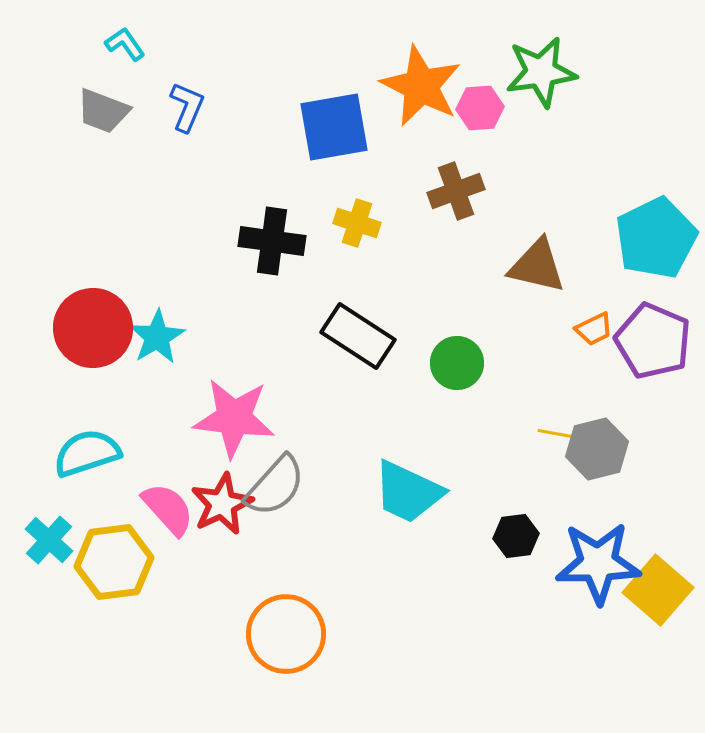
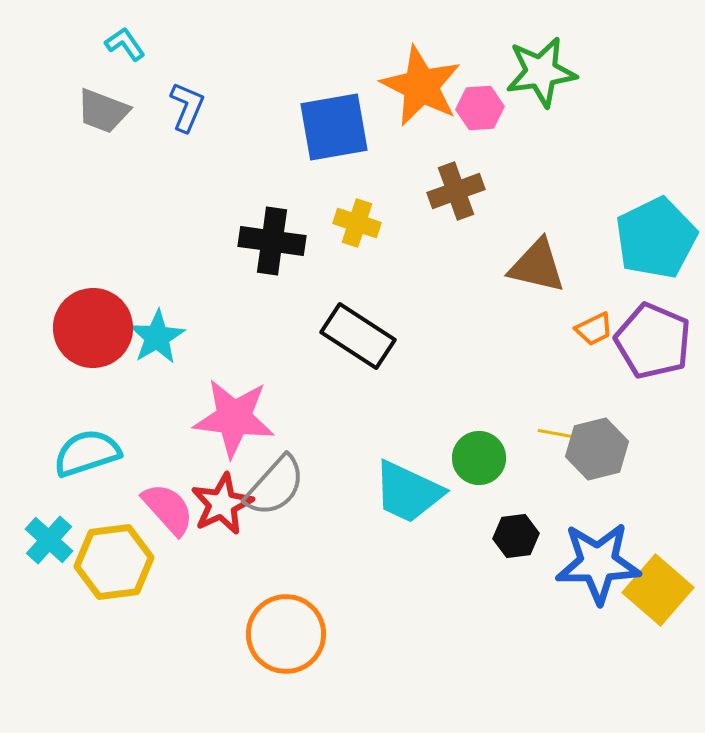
green circle: moved 22 px right, 95 px down
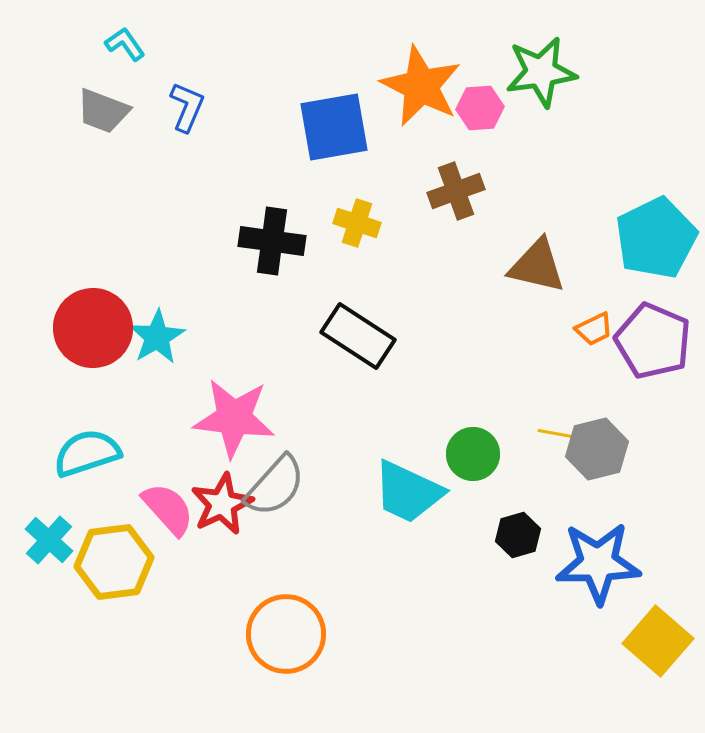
green circle: moved 6 px left, 4 px up
black hexagon: moved 2 px right, 1 px up; rotated 9 degrees counterclockwise
yellow square: moved 51 px down
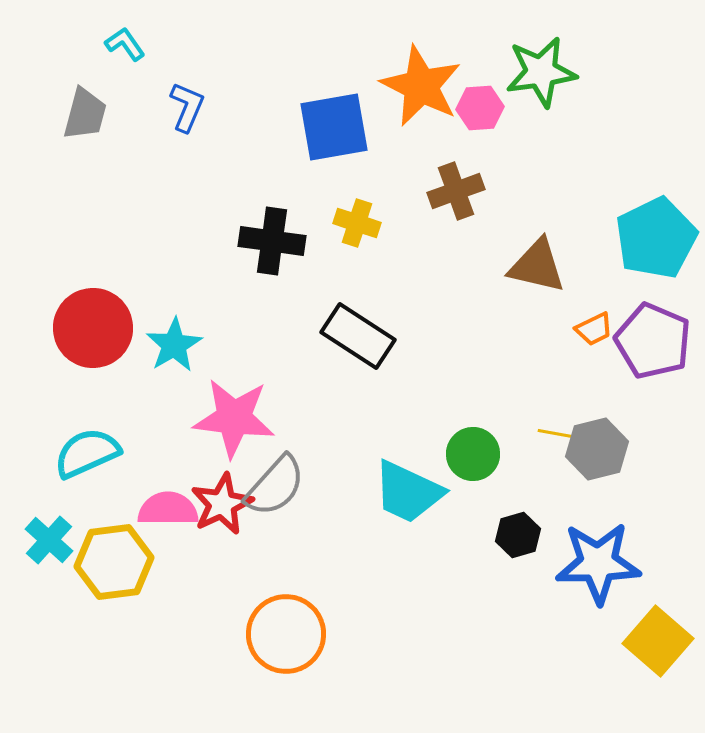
gray trapezoid: moved 18 px left, 3 px down; rotated 96 degrees counterclockwise
cyan star: moved 17 px right, 8 px down
cyan semicircle: rotated 6 degrees counterclockwise
pink semicircle: rotated 48 degrees counterclockwise
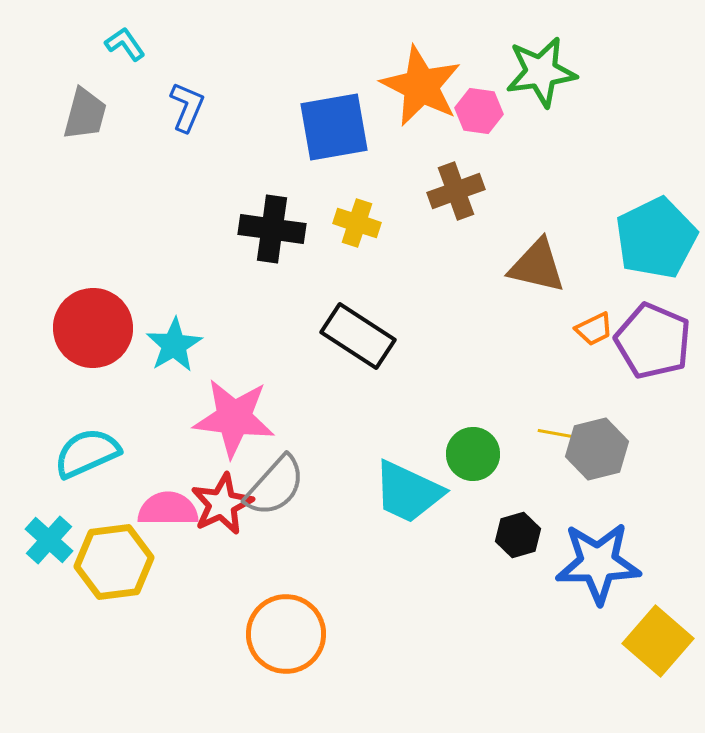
pink hexagon: moved 1 px left, 3 px down; rotated 12 degrees clockwise
black cross: moved 12 px up
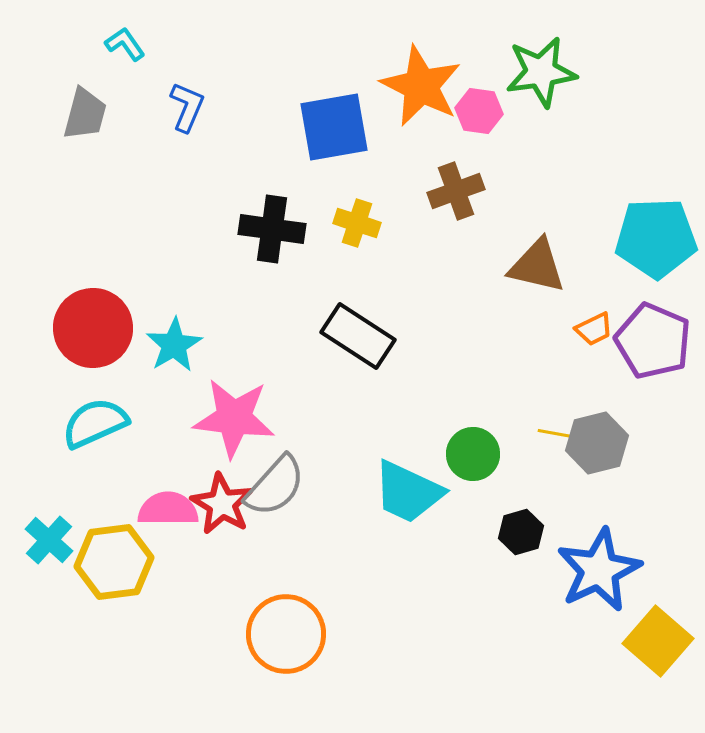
cyan pentagon: rotated 24 degrees clockwise
gray hexagon: moved 6 px up
cyan semicircle: moved 8 px right, 30 px up
red star: rotated 16 degrees counterclockwise
black hexagon: moved 3 px right, 3 px up
blue star: moved 1 px right, 7 px down; rotated 24 degrees counterclockwise
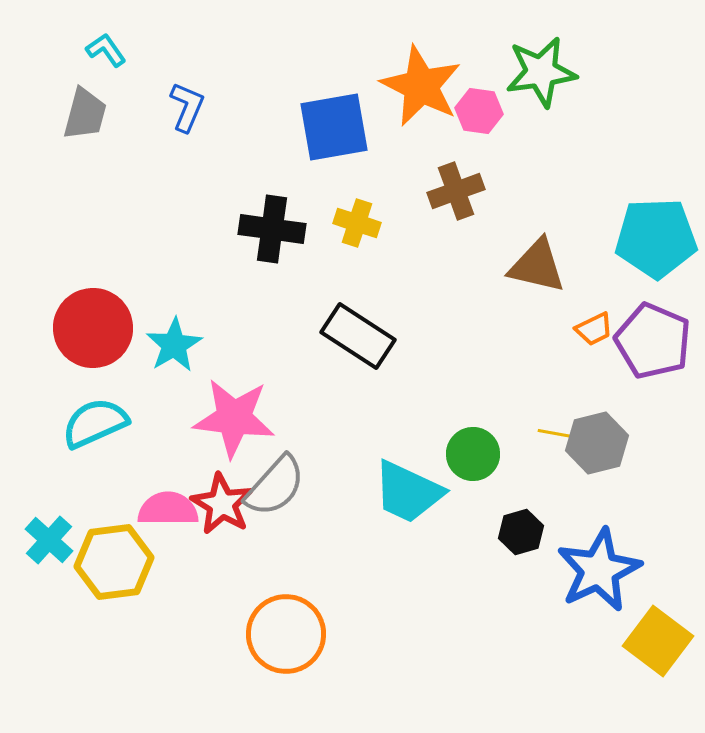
cyan L-shape: moved 19 px left, 6 px down
yellow square: rotated 4 degrees counterclockwise
